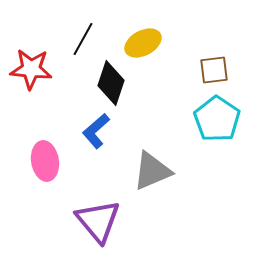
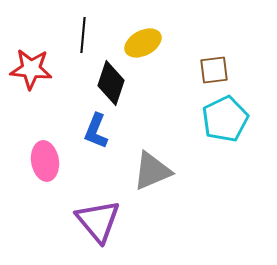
black line: moved 4 px up; rotated 24 degrees counterclockwise
cyan pentagon: moved 8 px right; rotated 12 degrees clockwise
blue L-shape: rotated 27 degrees counterclockwise
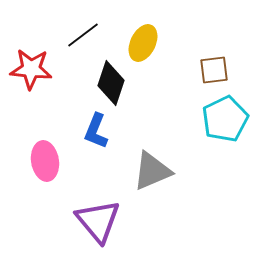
black line: rotated 48 degrees clockwise
yellow ellipse: rotated 36 degrees counterclockwise
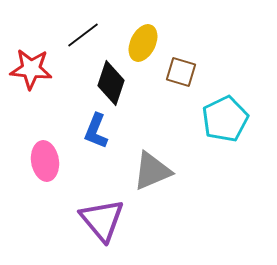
brown square: moved 33 px left, 2 px down; rotated 24 degrees clockwise
purple triangle: moved 4 px right, 1 px up
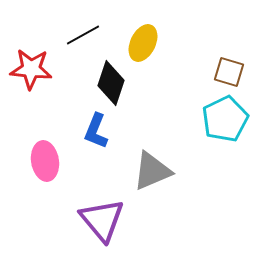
black line: rotated 8 degrees clockwise
brown square: moved 48 px right
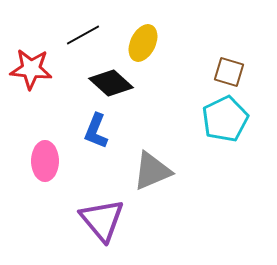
black diamond: rotated 66 degrees counterclockwise
pink ellipse: rotated 9 degrees clockwise
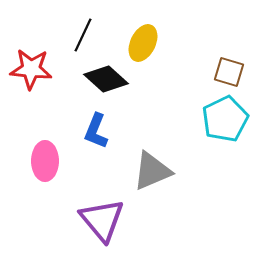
black line: rotated 36 degrees counterclockwise
black diamond: moved 5 px left, 4 px up
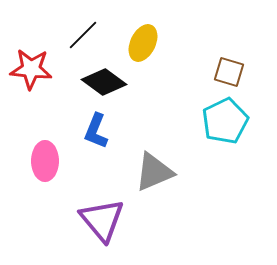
black line: rotated 20 degrees clockwise
black diamond: moved 2 px left, 3 px down; rotated 6 degrees counterclockwise
cyan pentagon: moved 2 px down
gray triangle: moved 2 px right, 1 px down
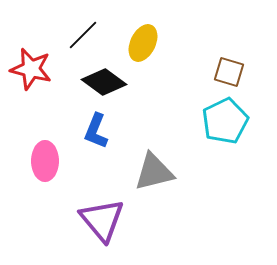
red star: rotated 9 degrees clockwise
gray triangle: rotated 9 degrees clockwise
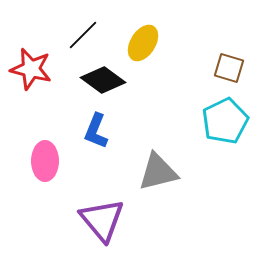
yellow ellipse: rotated 6 degrees clockwise
brown square: moved 4 px up
black diamond: moved 1 px left, 2 px up
gray triangle: moved 4 px right
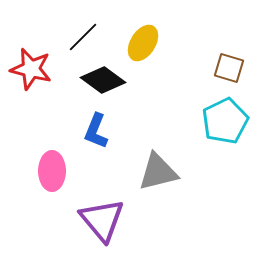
black line: moved 2 px down
pink ellipse: moved 7 px right, 10 px down
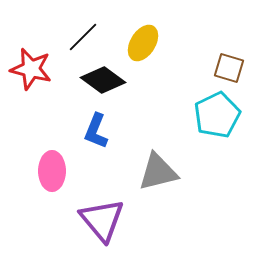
cyan pentagon: moved 8 px left, 6 px up
